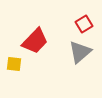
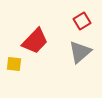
red square: moved 2 px left, 3 px up
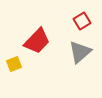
red trapezoid: moved 2 px right
yellow square: rotated 28 degrees counterclockwise
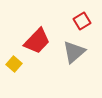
gray triangle: moved 6 px left
yellow square: rotated 28 degrees counterclockwise
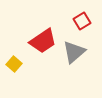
red trapezoid: moved 6 px right; rotated 12 degrees clockwise
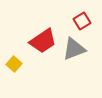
gray triangle: moved 3 px up; rotated 20 degrees clockwise
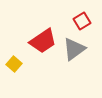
gray triangle: rotated 15 degrees counterclockwise
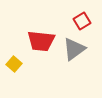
red trapezoid: moved 2 px left; rotated 40 degrees clockwise
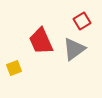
red trapezoid: rotated 60 degrees clockwise
yellow square: moved 4 px down; rotated 28 degrees clockwise
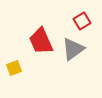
gray triangle: moved 1 px left
